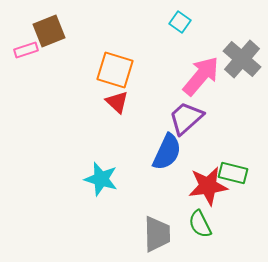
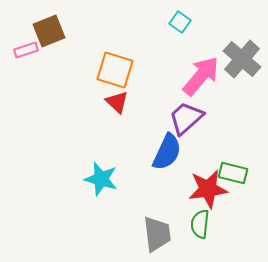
red star: moved 3 px down
green semicircle: rotated 32 degrees clockwise
gray trapezoid: rotated 6 degrees counterclockwise
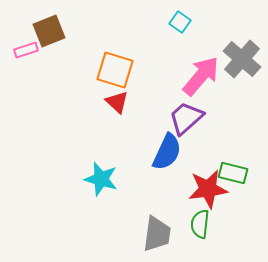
gray trapezoid: rotated 15 degrees clockwise
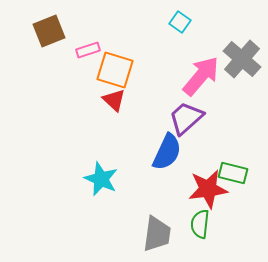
pink rectangle: moved 62 px right
red triangle: moved 3 px left, 2 px up
cyan star: rotated 8 degrees clockwise
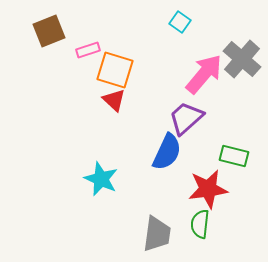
pink arrow: moved 3 px right, 2 px up
green rectangle: moved 1 px right, 17 px up
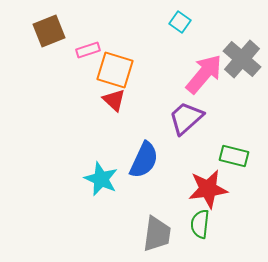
blue semicircle: moved 23 px left, 8 px down
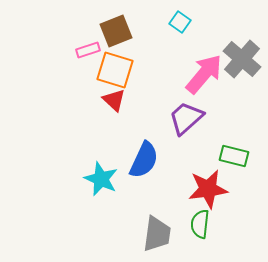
brown square: moved 67 px right
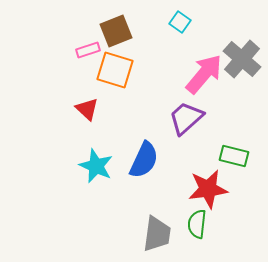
red triangle: moved 27 px left, 9 px down
cyan star: moved 5 px left, 13 px up
green semicircle: moved 3 px left
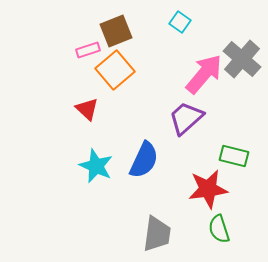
orange square: rotated 33 degrees clockwise
green semicircle: moved 22 px right, 5 px down; rotated 24 degrees counterclockwise
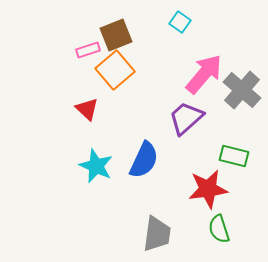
brown square: moved 4 px down
gray cross: moved 31 px down
